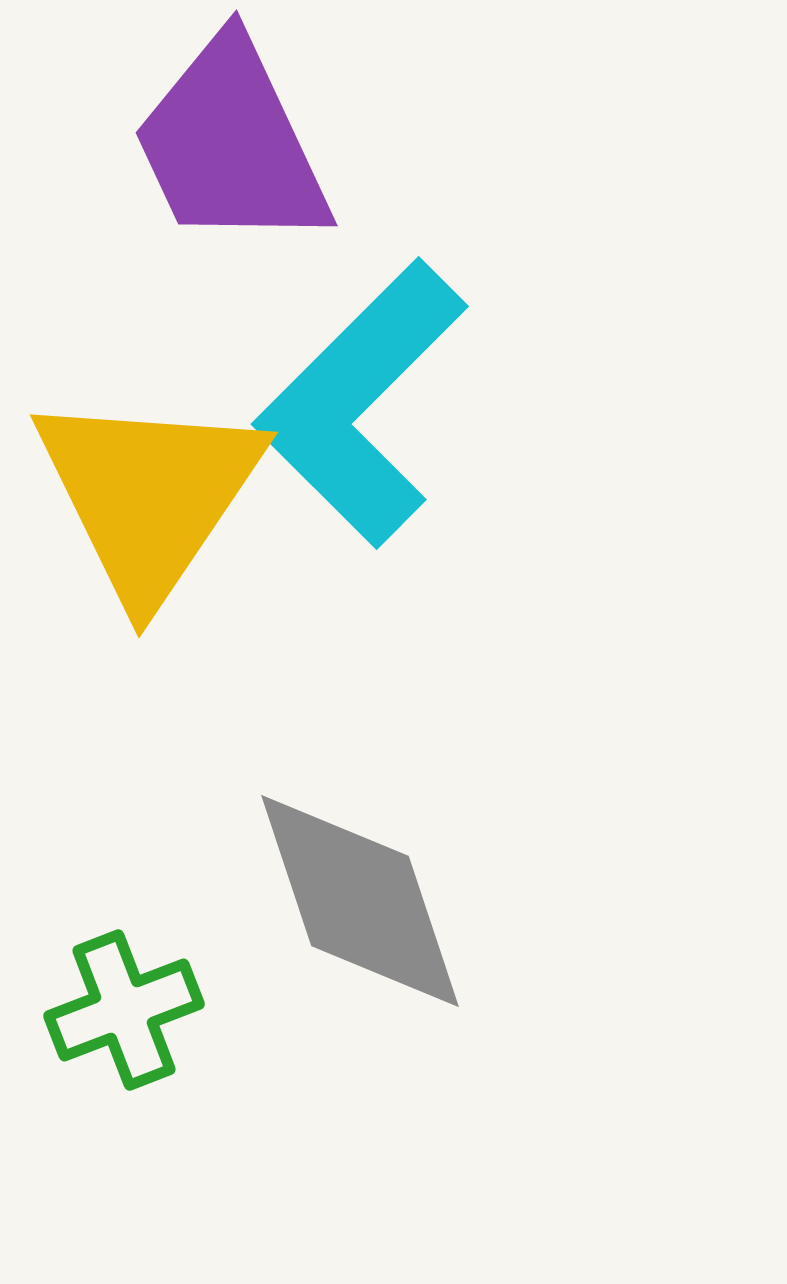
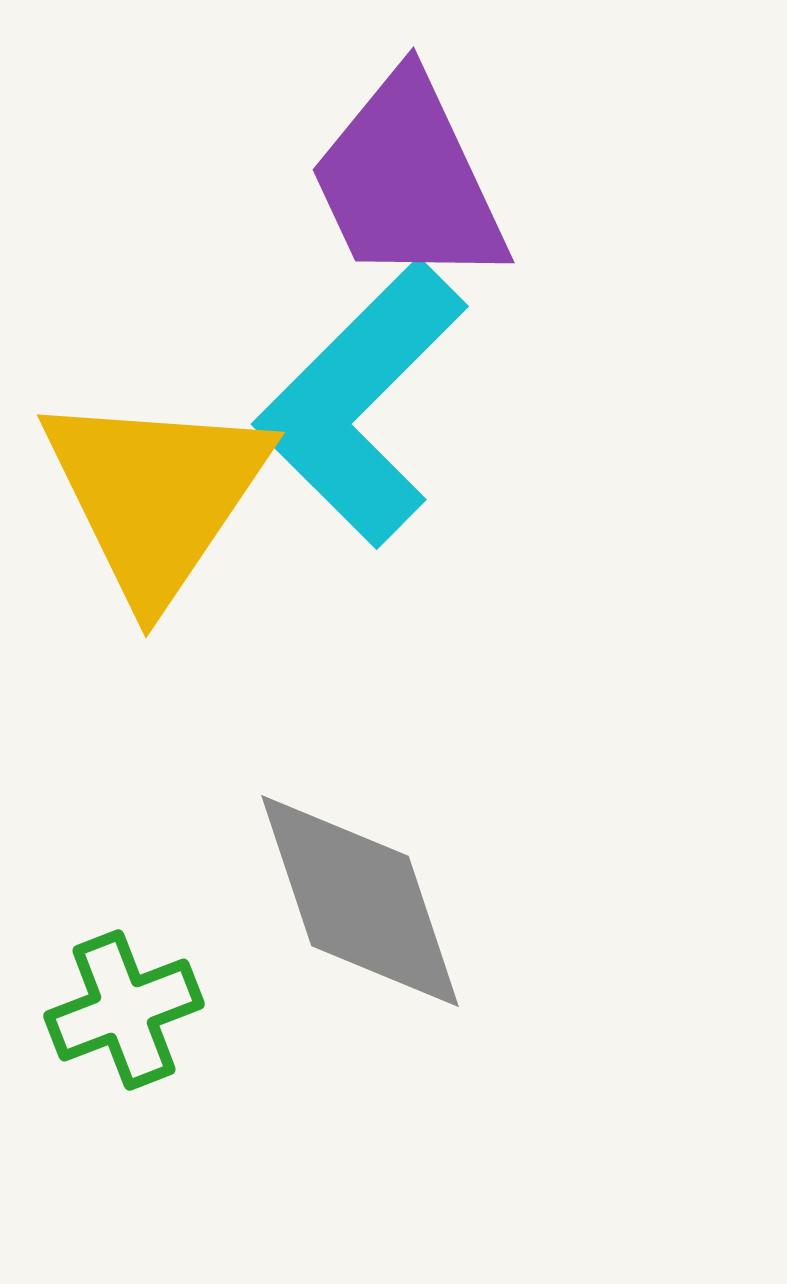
purple trapezoid: moved 177 px right, 37 px down
yellow triangle: moved 7 px right
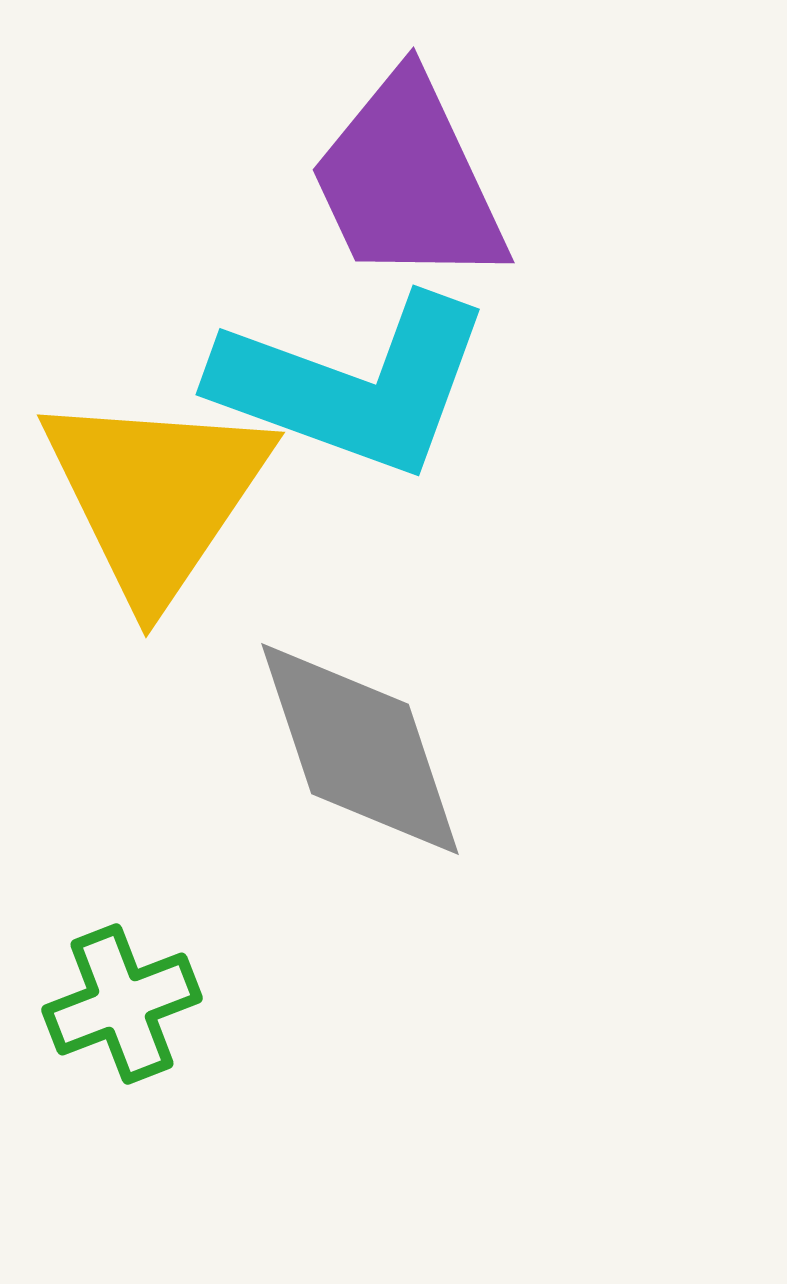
cyan L-shape: moved 8 px left, 18 px up; rotated 115 degrees counterclockwise
gray diamond: moved 152 px up
green cross: moved 2 px left, 6 px up
